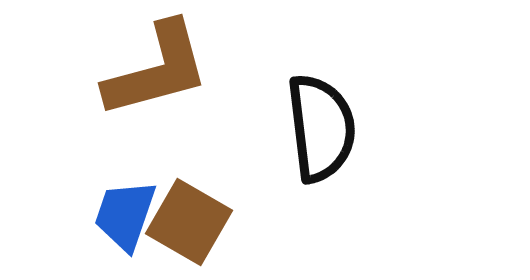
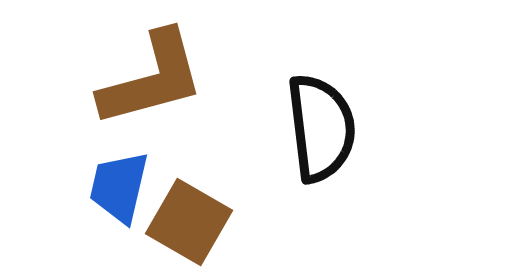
brown L-shape: moved 5 px left, 9 px down
blue trapezoid: moved 6 px left, 28 px up; rotated 6 degrees counterclockwise
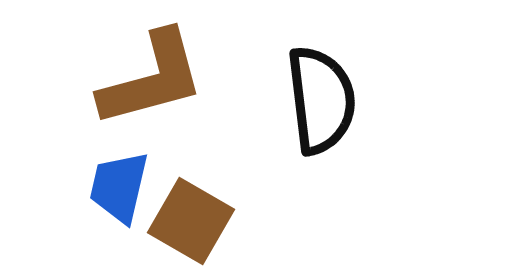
black semicircle: moved 28 px up
brown square: moved 2 px right, 1 px up
